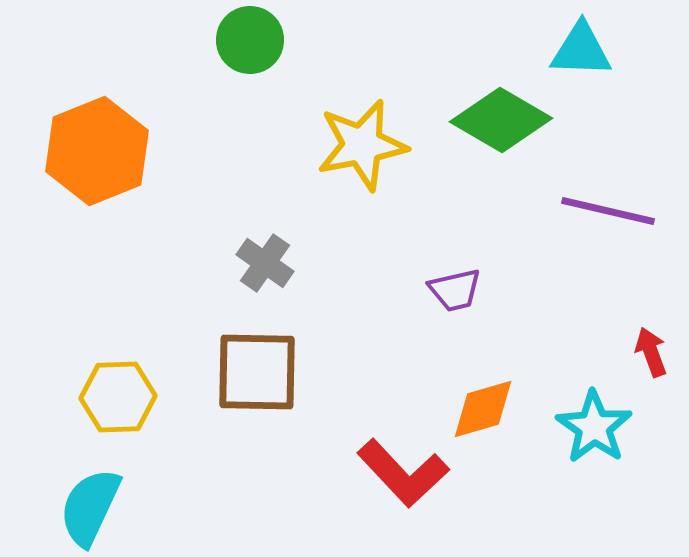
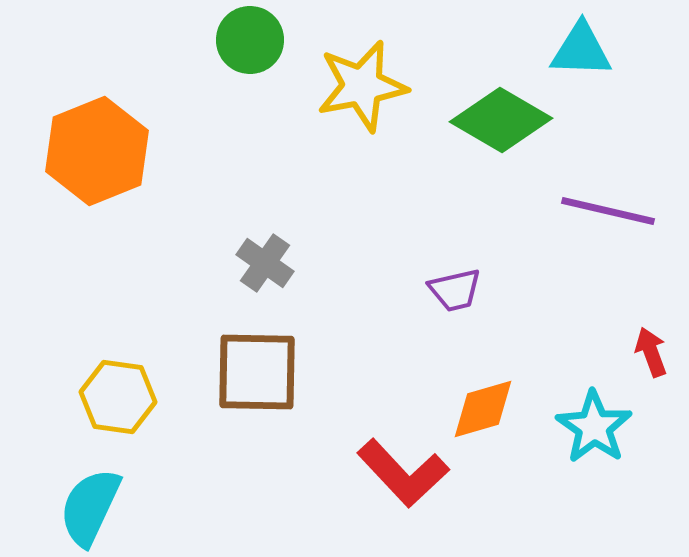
yellow star: moved 59 px up
yellow hexagon: rotated 10 degrees clockwise
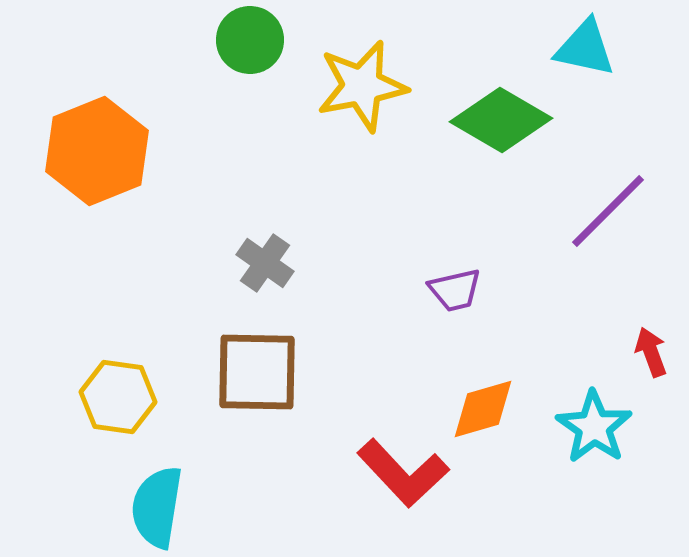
cyan triangle: moved 4 px right, 2 px up; rotated 10 degrees clockwise
purple line: rotated 58 degrees counterclockwise
cyan semicircle: moved 67 px right; rotated 16 degrees counterclockwise
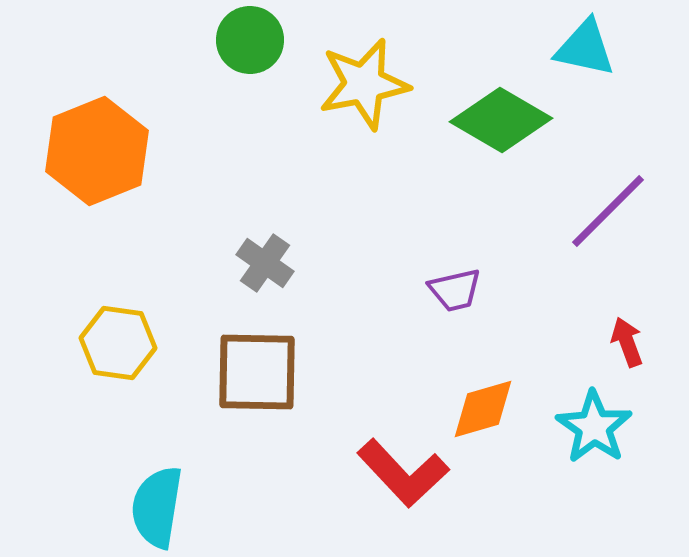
yellow star: moved 2 px right, 2 px up
red arrow: moved 24 px left, 10 px up
yellow hexagon: moved 54 px up
